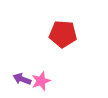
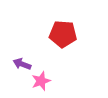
purple arrow: moved 15 px up
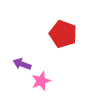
red pentagon: rotated 16 degrees clockwise
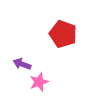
pink star: moved 2 px left, 1 px down
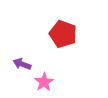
pink star: moved 5 px right; rotated 12 degrees counterclockwise
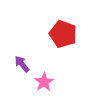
purple arrow: rotated 30 degrees clockwise
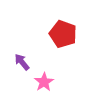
purple arrow: moved 2 px up
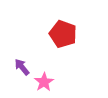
purple arrow: moved 5 px down
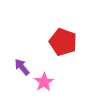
red pentagon: moved 8 px down
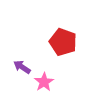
purple arrow: rotated 18 degrees counterclockwise
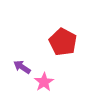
red pentagon: rotated 8 degrees clockwise
